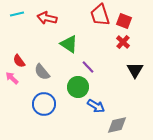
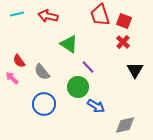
red arrow: moved 1 px right, 2 px up
gray diamond: moved 8 px right
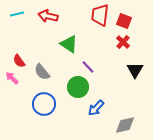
red trapezoid: rotated 25 degrees clockwise
blue arrow: moved 2 px down; rotated 102 degrees clockwise
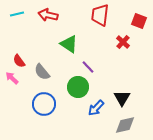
red arrow: moved 1 px up
red square: moved 15 px right
black triangle: moved 13 px left, 28 px down
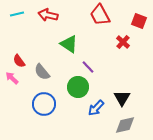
red trapezoid: rotated 35 degrees counterclockwise
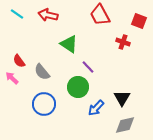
cyan line: rotated 48 degrees clockwise
red cross: rotated 24 degrees counterclockwise
